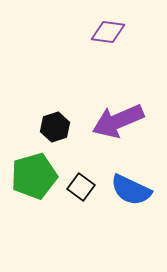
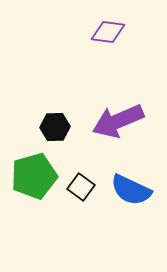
black hexagon: rotated 16 degrees clockwise
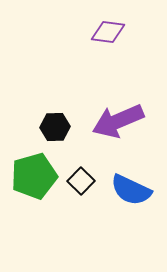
black square: moved 6 px up; rotated 8 degrees clockwise
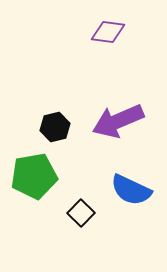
black hexagon: rotated 12 degrees counterclockwise
green pentagon: rotated 6 degrees clockwise
black square: moved 32 px down
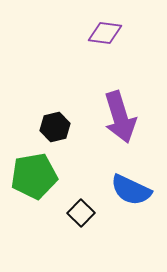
purple diamond: moved 3 px left, 1 px down
purple arrow: moved 2 px right, 4 px up; rotated 84 degrees counterclockwise
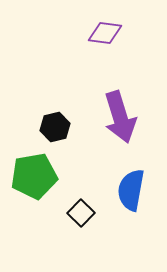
blue semicircle: rotated 75 degrees clockwise
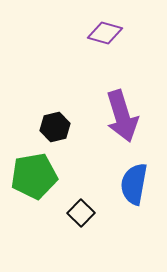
purple diamond: rotated 8 degrees clockwise
purple arrow: moved 2 px right, 1 px up
blue semicircle: moved 3 px right, 6 px up
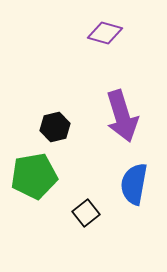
black square: moved 5 px right; rotated 8 degrees clockwise
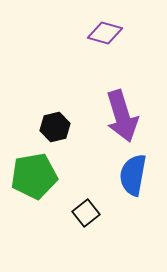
blue semicircle: moved 1 px left, 9 px up
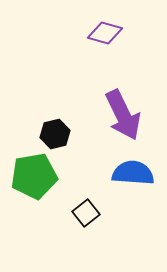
purple arrow: moved 1 px right, 1 px up; rotated 9 degrees counterclockwise
black hexagon: moved 7 px down
blue semicircle: moved 2 px up; rotated 84 degrees clockwise
